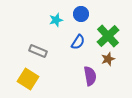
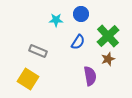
cyan star: rotated 16 degrees clockwise
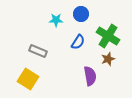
green cross: rotated 15 degrees counterclockwise
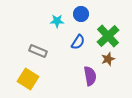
cyan star: moved 1 px right, 1 px down
green cross: rotated 15 degrees clockwise
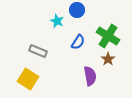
blue circle: moved 4 px left, 4 px up
cyan star: rotated 24 degrees clockwise
green cross: rotated 15 degrees counterclockwise
brown star: rotated 16 degrees counterclockwise
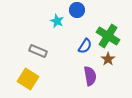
blue semicircle: moved 7 px right, 4 px down
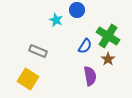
cyan star: moved 1 px left, 1 px up
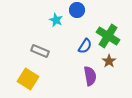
gray rectangle: moved 2 px right
brown star: moved 1 px right, 2 px down
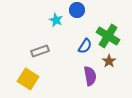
gray rectangle: rotated 42 degrees counterclockwise
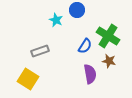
brown star: rotated 24 degrees counterclockwise
purple semicircle: moved 2 px up
